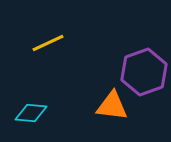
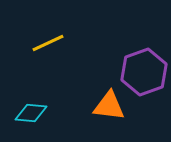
orange triangle: moved 3 px left
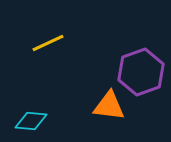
purple hexagon: moved 3 px left
cyan diamond: moved 8 px down
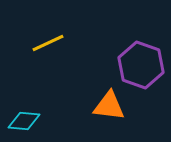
purple hexagon: moved 7 px up; rotated 21 degrees counterclockwise
cyan diamond: moved 7 px left
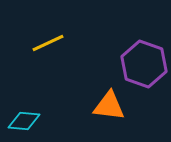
purple hexagon: moved 3 px right, 1 px up
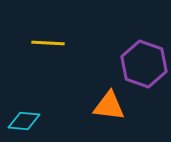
yellow line: rotated 28 degrees clockwise
